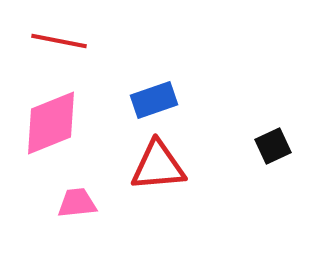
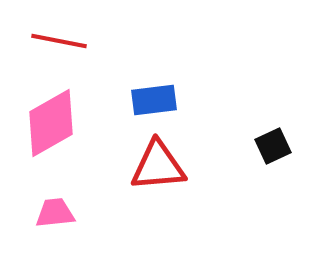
blue rectangle: rotated 12 degrees clockwise
pink diamond: rotated 8 degrees counterclockwise
pink trapezoid: moved 22 px left, 10 px down
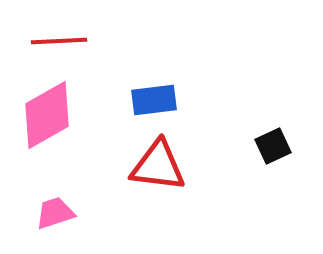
red line: rotated 14 degrees counterclockwise
pink diamond: moved 4 px left, 8 px up
red triangle: rotated 12 degrees clockwise
pink trapezoid: rotated 12 degrees counterclockwise
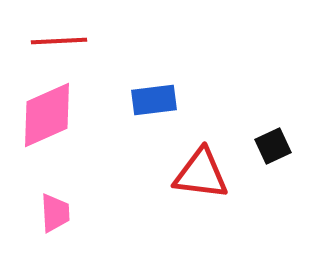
pink diamond: rotated 6 degrees clockwise
red triangle: moved 43 px right, 8 px down
pink trapezoid: rotated 105 degrees clockwise
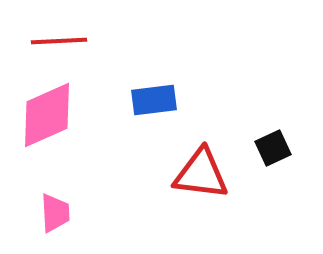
black square: moved 2 px down
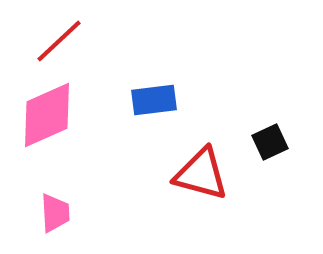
red line: rotated 40 degrees counterclockwise
black square: moved 3 px left, 6 px up
red triangle: rotated 8 degrees clockwise
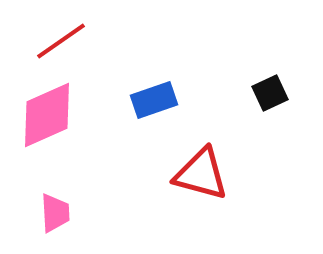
red line: moved 2 px right; rotated 8 degrees clockwise
blue rectangle: rotated 12 degrees counterclockwise
black square: moved 49 px up
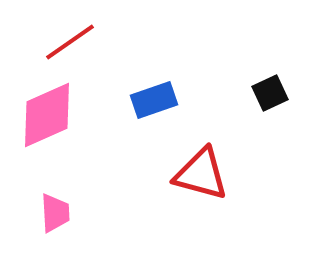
red line: moved 9 px right, 1 px down
